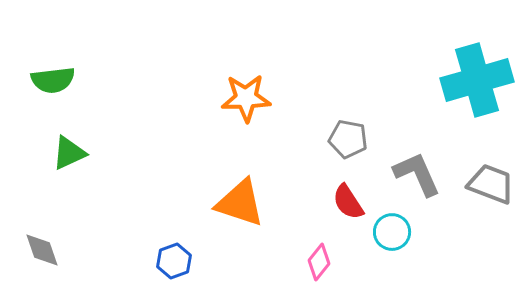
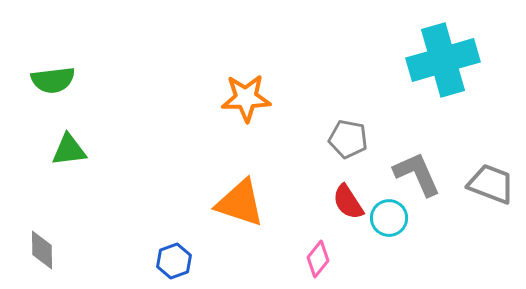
cyan cross: moved 34 px left, 20 px up
green triangle: moved 3 px up; rotated 18 degrees clockwise
cyan circle: moved 3 px left, 14 px up
gray diamond: rotated 18 degrees clockwise
pink diamond: moved 1 px left, 3 px up
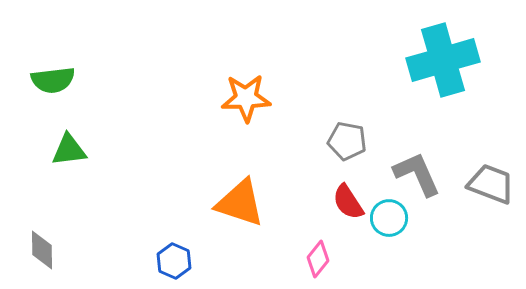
gray pentagon: moved 1 px left, 2 px down
blue hexagon: rotated 16 degrees counterclockwise
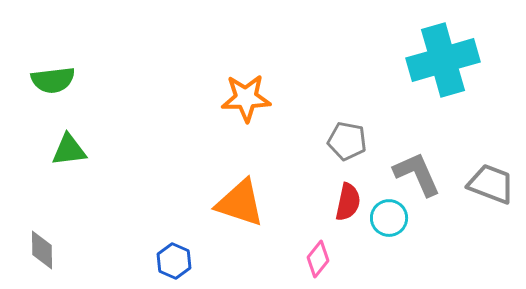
red semicircle: rotated 135 degrees counterclockwise
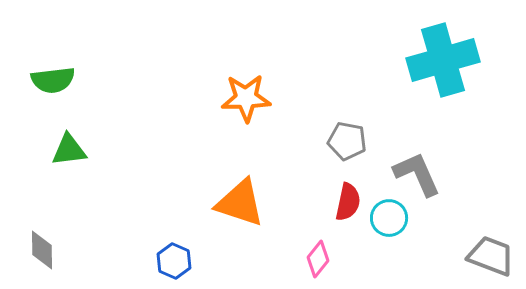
gray trapezoid: moved 72 px down
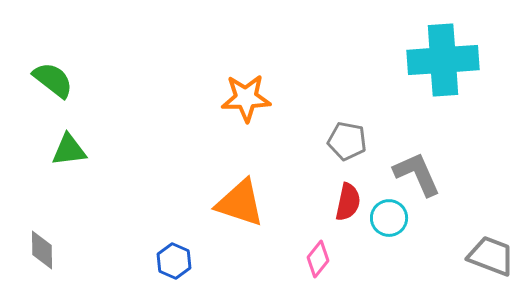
cyan cross: rotated 12 degrees clockwise
green semicircle: rotated 135 degrees counterclockwise
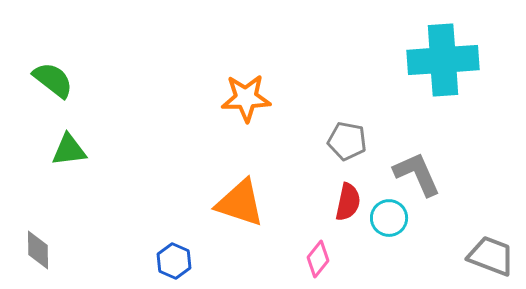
gray diamond: moved 4 px left
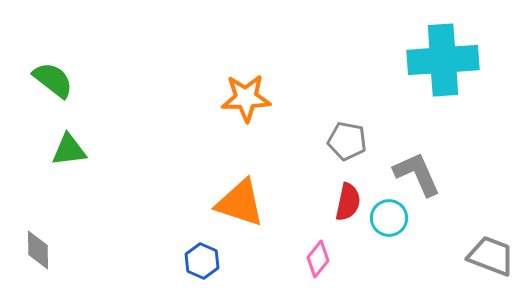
blue hexagon: moved 28 px right
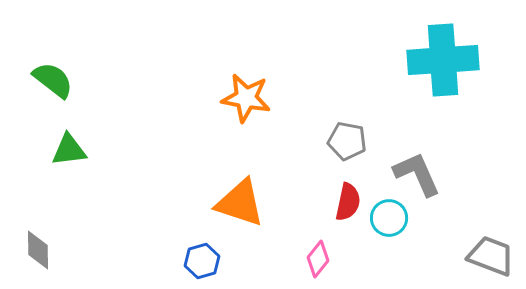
orange star: rotated 12 degrees clockwise
blue hexagon: rotated 20 degrees clockwise
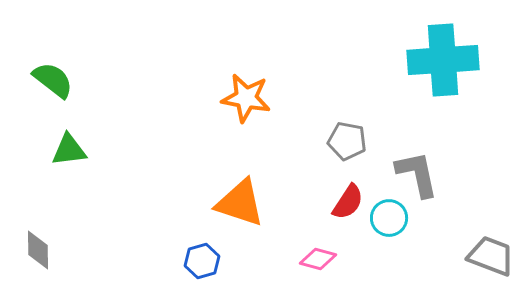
gray L-shape: rotated 12 degrees clockwise
red semicircle: rotated 21 degrees clockwise
pink diamond: rotated 66 degrees clockwise
